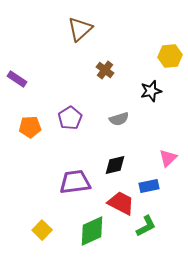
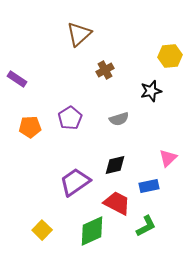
brown triangle: moved 1 px left, 5 px down
brown cross: rotated 24 degrees clockwise
purple trapezoid: rotated 28 degrees counterclockwise
red trapezoid: moved 4 px left
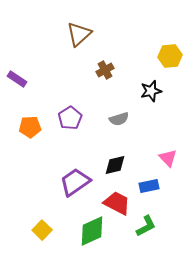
pink triangle: rotated 30 degrees counterclockwise
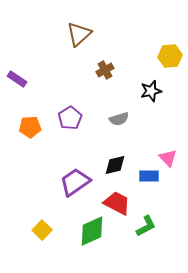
blue rectangle: moved 10 px up; rotated 12 degrees clockwise
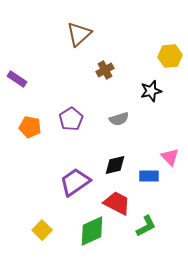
purple pentagon: moved 1 px right, 1 px down
orange pentagon: rotated 15 degrees clockwise
pink triangle: moved 2 px right, 1 px up
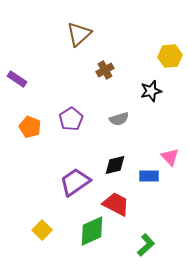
orange pentagon: rotated 10 degrees clockwise
red trapezoid: moved 1 px left, 1 px down
green L-shape: moved 19 px down; rotated 15 degrees counterclockwise
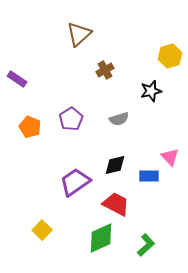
yellow hexagon: rotated 10 degrees counterclockwise
green diamond: moved 9 px right, 7 px down
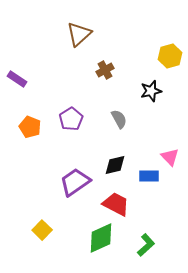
gray semicircle: rotated 102 degrees counterclockwise
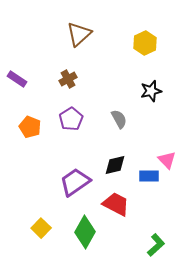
yellow hexagon: moved 25 px left, 13 px up; rotated 10 degrees counterclockwise
brown cross: moved 37 px left, 9 px down
pink triangle: moved 3 px left, 3 px down
yellow square: moved 1 px left, 2 px up
green diamond: moved 16 px left, 6 px up; rotated 36 degrees counterclockwise
green L-shape: moved 10 px right
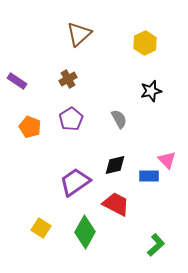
purple rectangle: moved 2 px down
yellow square: rotated 12 degrees counterclockwise
